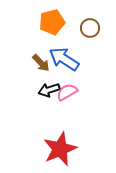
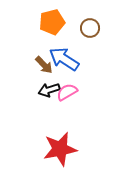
brown arrow: moved 3 px right, 2 px down
red star: rotated 12 degrees clockwise
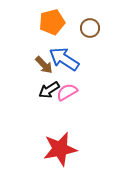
black arrow: rotated 15 degrees counterclockwise
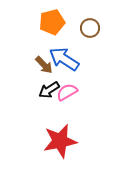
red star: moved 8 px up
